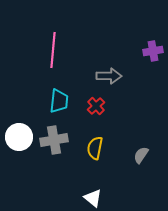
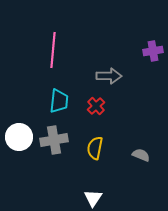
gray semicircle: rotated 78 degrees clockwise
white triangle: rotated 24 degrees clockwise
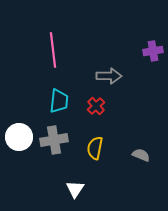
pink line: rotated 12 degrees counterclockwise
white triangle: moved 18 px left, 9 px up
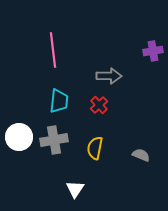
red cross: moved 3 px right, 1 px up
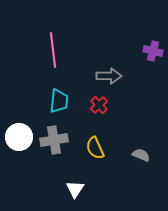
purple cross: rotated 24 degrees clockwise
yellow semicircle: rotated 35 degrees counterclockwise
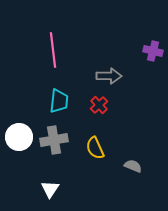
gray semicircle: moved 8 px left, 11 px down
white triangle: moved 25 px left
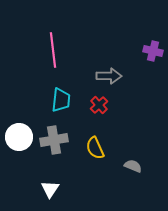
cyan trapezoid: moved 2 px right, 1 px up
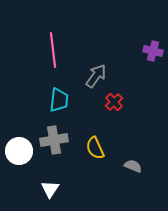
gray arrow: moved 13 px left; rotated 55 degrees counterclockwise
cyan trapezoid: moved 2 px left
red cross: moved 15 px right, 3 px up
white circle: moved 14 px down
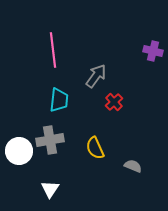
gray cross: moved 4 px left
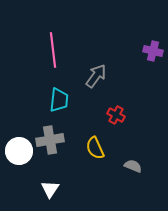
red cross: moved 2 px right, 13 px down; rotated 18 degrees counterclockwise
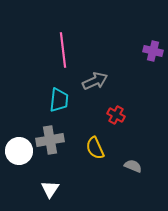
pink line: moved 10 px right
gray arrow: moved 1 px left, 5 px down; rotated 30 degrees clockwise
